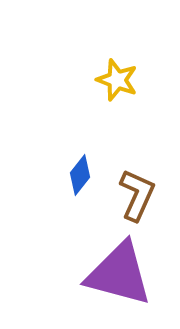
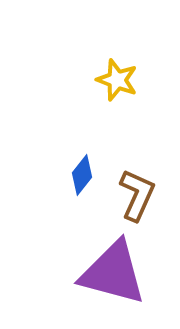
blue diamond: moved 2 px right
purple triangle: moved 6 px left, 1 px up
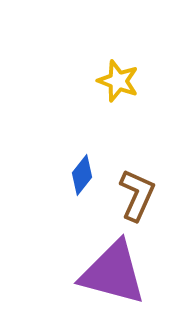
yellow star: moved 1 px right, 1 px down
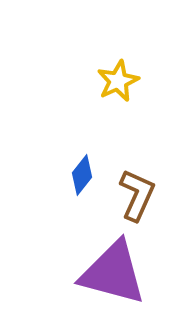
yellow star: rotated 27 degrees clockwise
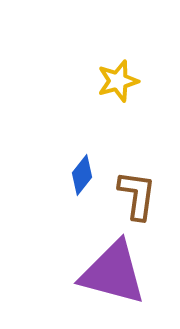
yellow star: rotated 9 degrees clockwise
brown L-shape: rotated 16 degrees counterclockwise
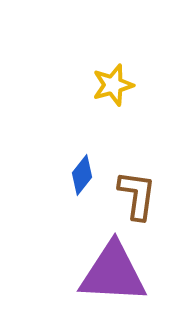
yellow star: moved 5 px left, 4 px down
purple triangle: rotated 12 degrees counterclockwise
